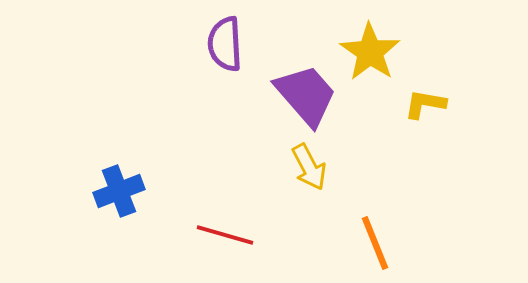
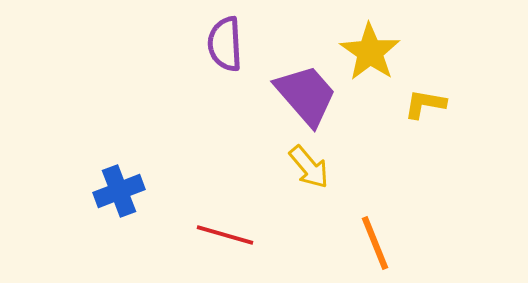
yellow arrow: rotated 12 degrees counterclockwise
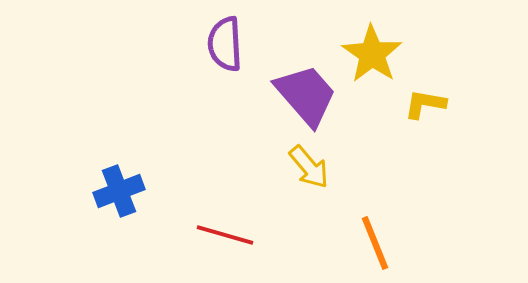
yellow star: moved 2 px right, 2 px down
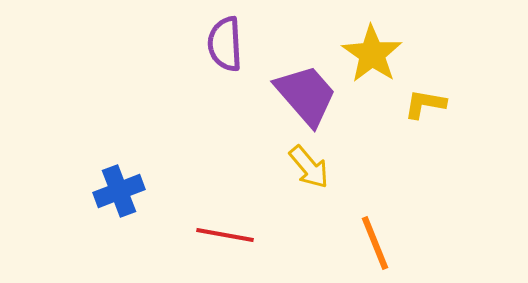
red line: rotated 6 degrees counterclockwise
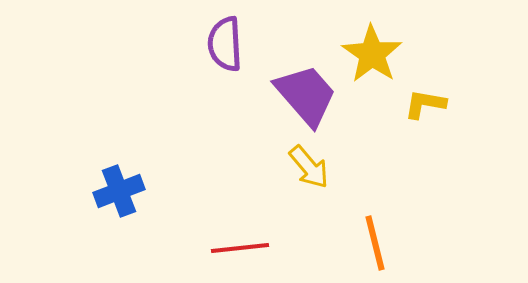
red line: moved 15 px right, 13 px down; rotated 16 degrees counterclockwise
orange line: rotated 8 degrees clockwise
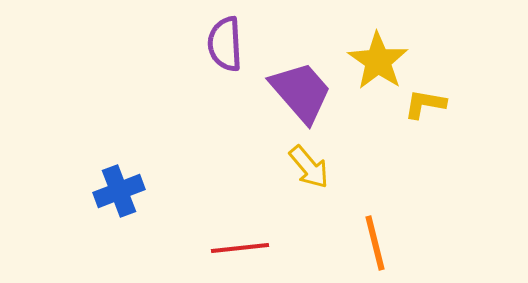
yellow star: moved 6 px right, 7 px down
purple trapezoid: moved 5 px left, 3 px up
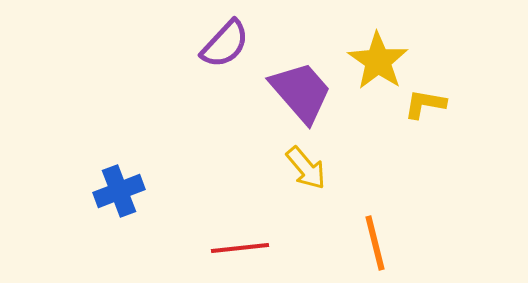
purple semicircle: rotated 134 degrees counterclockwise
yellow arrow: moved 3 px left, 1 px down
